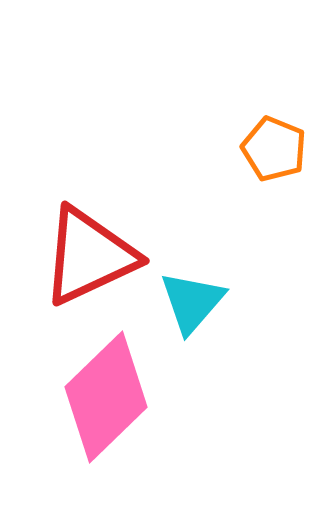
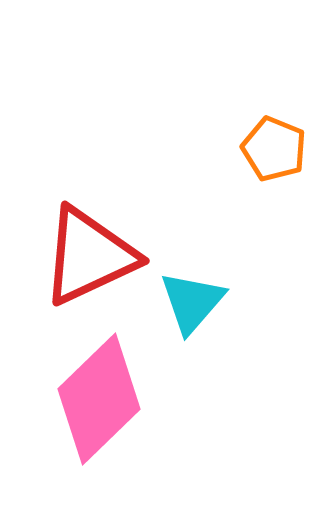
pink diamond: moved 7 px left, 2 px down
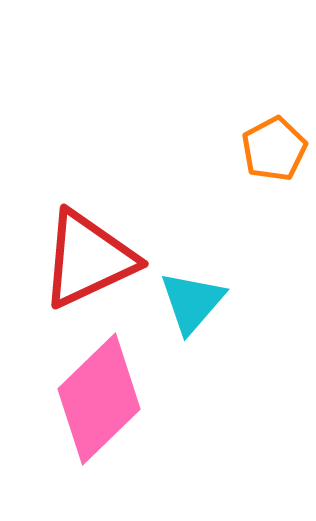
orange pentagon: rotated 22 degrees clockwise
red triangle: moved 1 px left, 3 px down
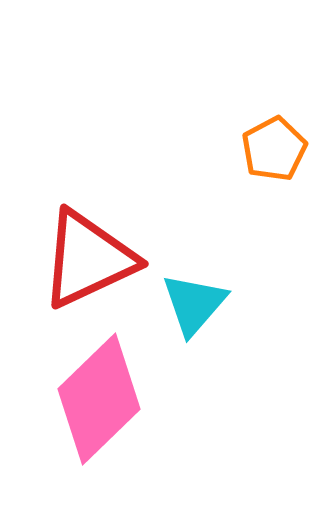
cyan triangle: moved 2 px right, 2 px down
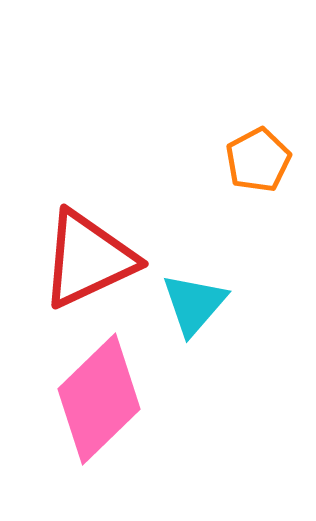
orange pentagon: moved 16 px left, 11 px down
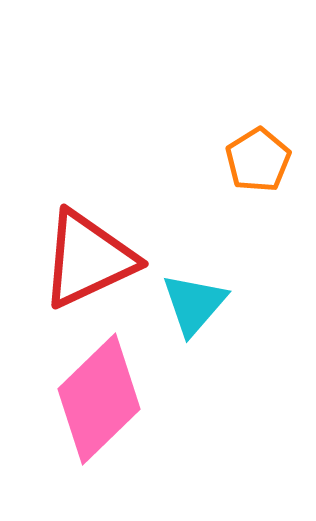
orange pentagon: rotated 4 degrees counterclockwise
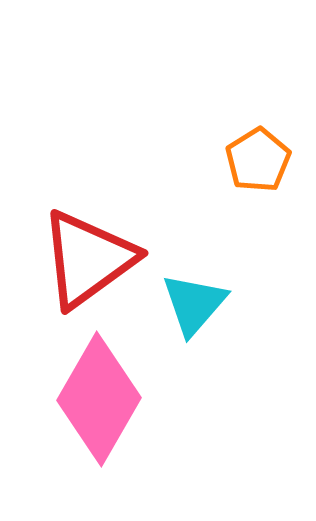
red triangle: rotated 11 degrees counterclockwise
pink diamond: rotated 16 degrees counterclockwise
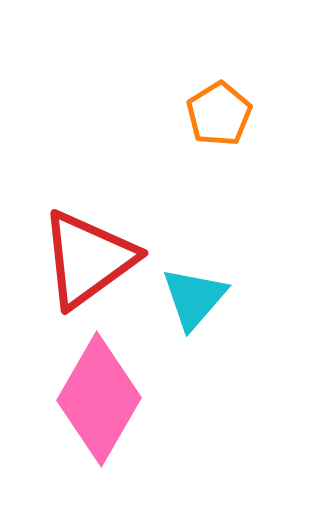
orange pentagon: moved 39 px left, 46 px up
cyan triangle: moved 6 px up
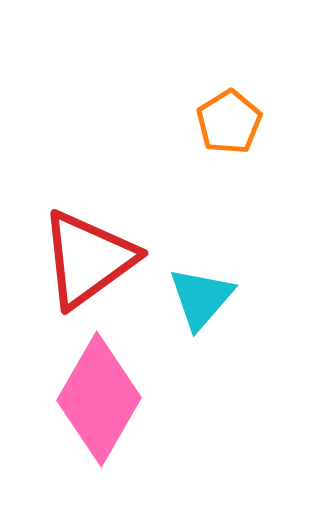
orange pentagon: moved 10 px right, 8 px down
cyan triangle: moved 7 px right
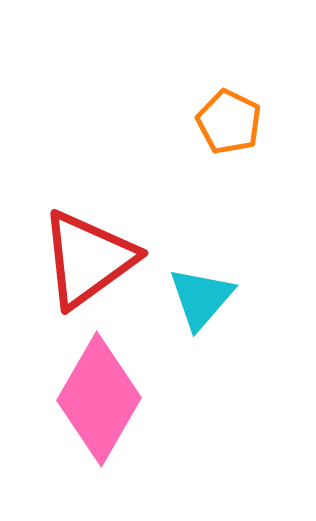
orange pentagon: rotated 14 degrees counterclockwise
